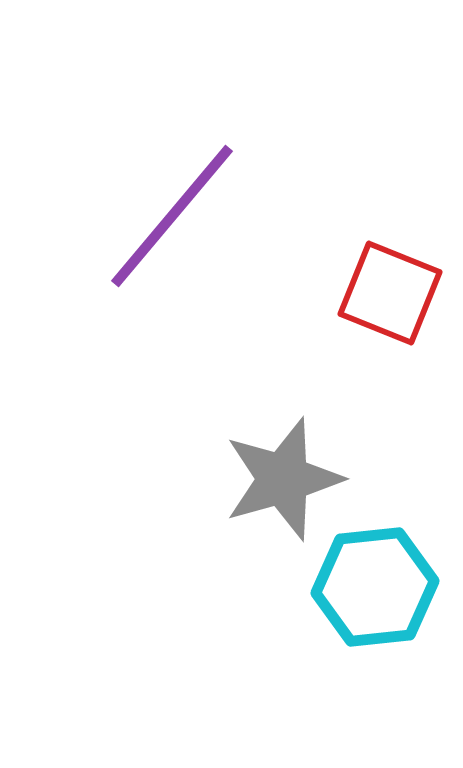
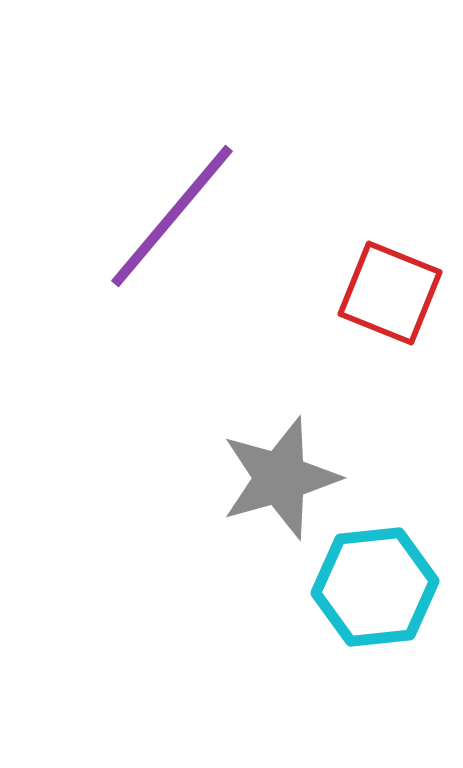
gray star: moved 3 px left, 1 px up
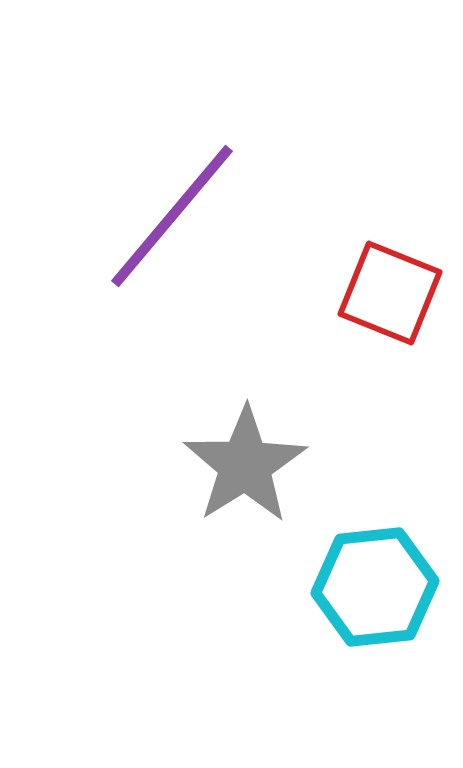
gray star: moved 35 px left, 13 px up; rotated 16 degrees counterclockwise
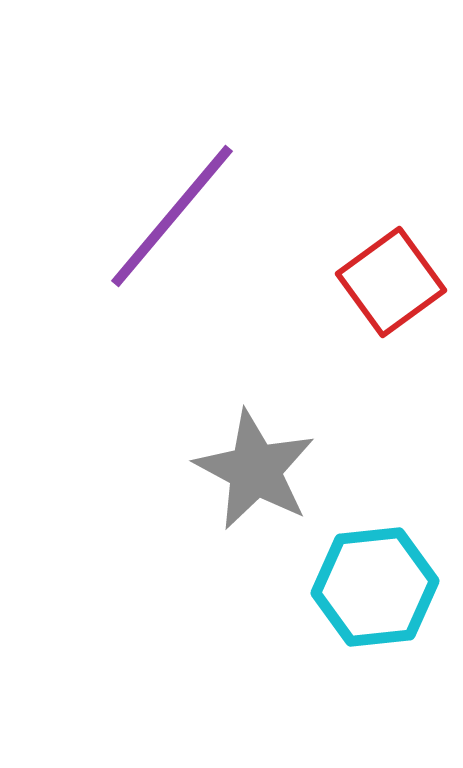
red square: moved 1 px right, 11 px up; rotated 32 degrees clockwise
gray star: moved 10 px right, 5 px down; rotated 12 degrees counterclockwise
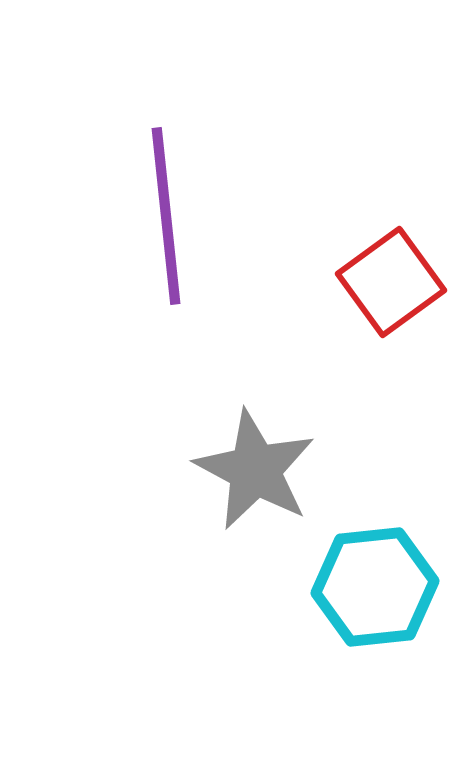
purple line: moved 6 px left; rotated 46 degrees counterclockwise
